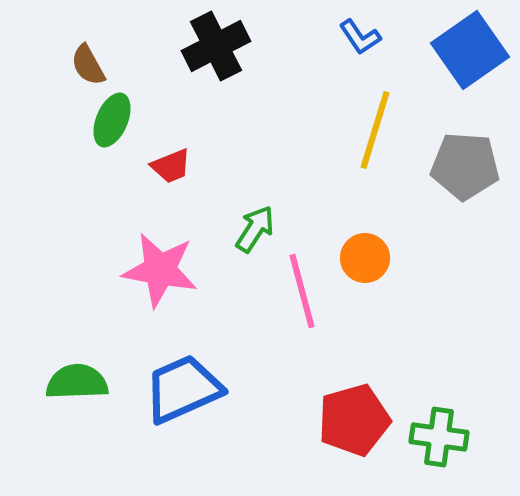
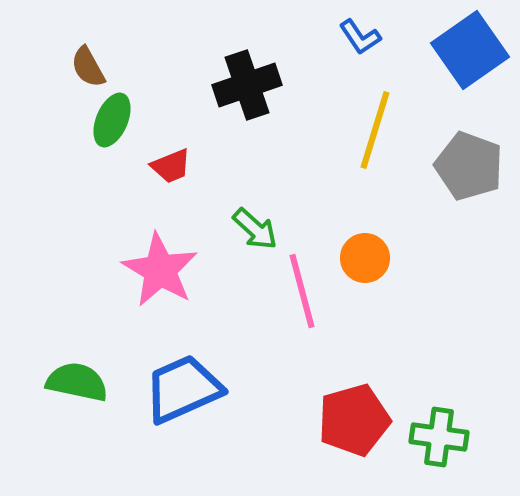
black cross: moved 31 px right, 39 px down; rotated 8 degrees clockwise
brown semicircle: moved 2 px down
gray pentagon: moved 4 px right; rotated 16 degrees clockwise
green arrow: rotated 99 degrees clockwise
pink star: rotated 20 degrees clockwise
green semicircle: rotated 14 degrees clockwise
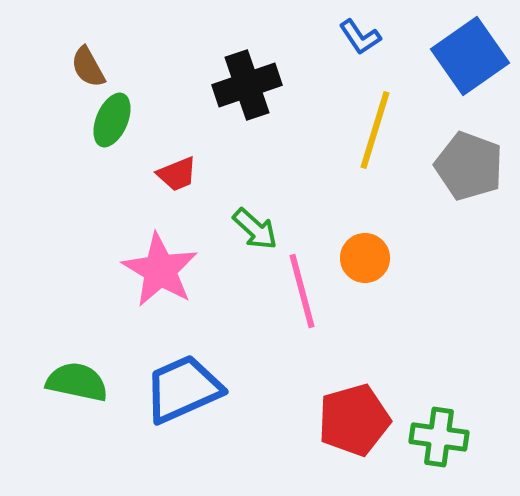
blue square: moved 6 px down
red trapezoid: moved 6 px right, 8 px down
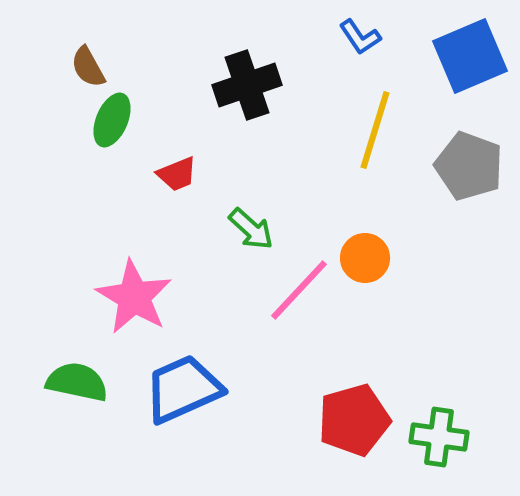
blue square: rotated 12 degrees clockwise
green arrow: moved 4 px left
pink star: moved 26 px left, 27 px down
pink line: moved 3 px left, 1 px up; rotated 58 degrees clockwise
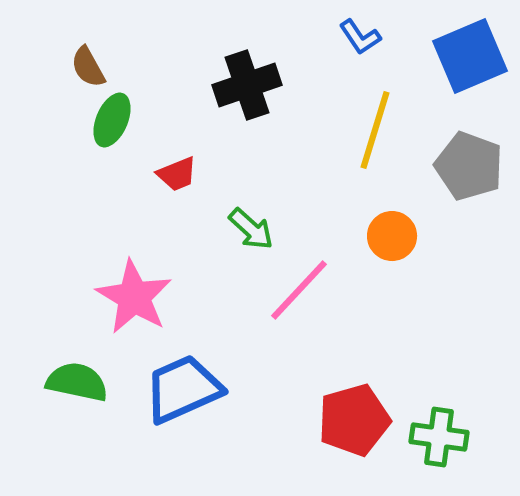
orange circle: moved 27 px right, 22 px up
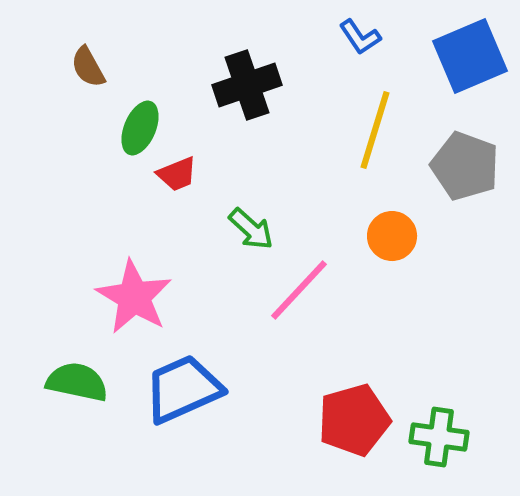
green ellipse: moved 28 px right, 8 px down
gray pentagon: moved 4 px left
